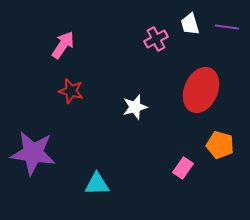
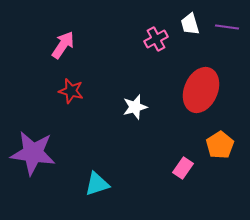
orange pentagon: rotated 24 degrees clockwise
cyan triangle: rotated 16 degrees counterclockwise
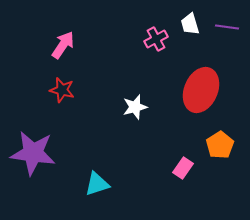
red star: moved 9 px left, 1 px up
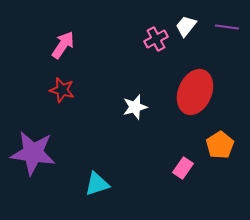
white trapezoid: moved 4 px left, 2 px down; rotated 55 degrees clockwise
red ellipse: moved 6 px left, 2 px down
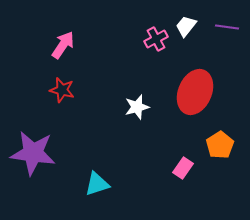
white star: moved 2 px right
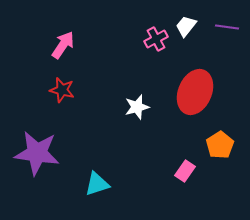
purple star: moved 4 px right
pink rectangle: moved 2 px right, 3 px down
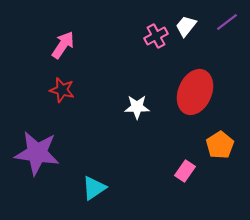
purple line: moved 5 px up; rotated 45 degrees counterclockwise
pink cross: moved 3 px up
white star: rotated 15 degrees clockwise
cyan triangle: moved 3 px left, 4 px down; rotated 16 degrees counterclockwise
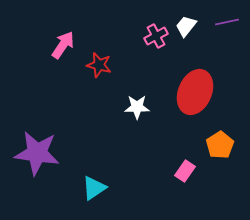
purple line: rotated 25 degrees clockwise
red star: moved 37 px right, 25 px up
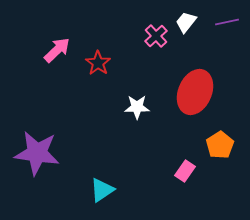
white trapezoid: moved 4 px up
pink cross: rotated 15 degrees counterclockwise
pink arrow: moved 6 px left, 5 px down; rotated 12 degrees clockwise
red star: moved 1 px left, 2 px up; rotated 20 degrees clockwise
cyan triangle: moved 8 px right, 2 px down
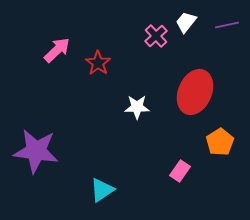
purple line: moved 3 px down
orange pentagon: moved 3 px up
purple star: moved 1 px left, 2 px up
pink rectangle: moved 5 px left
